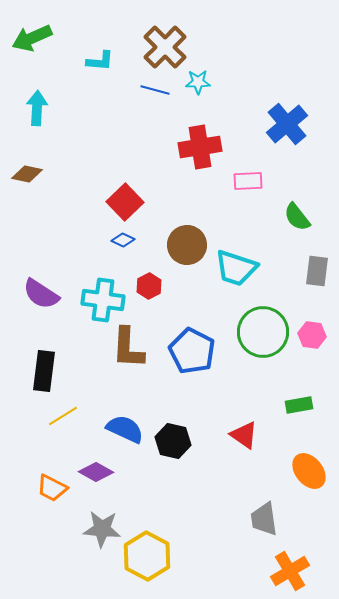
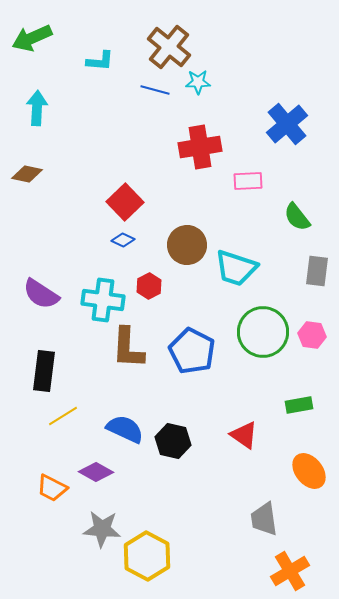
brown cross: moved 4 px right; rotated 6 degrees counterclockwise
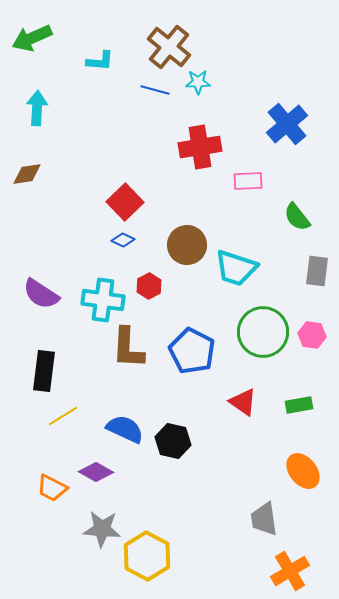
brown diamond: rotated 20 degrees counterclockwise
red triangle: moved 1 px left, 33 px up
orange ellipse: moved 6 px left
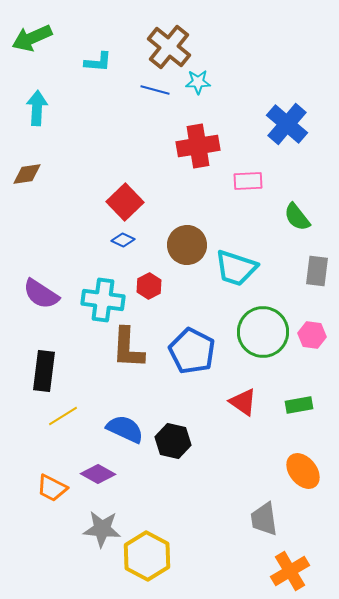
cyan L-shape: moved 2 px left, 1 px down
blue cross: rotated 9 degrees counterclockwise
red cross: moved 2 px left, 1 px up
purple diamond: moved 2 px right, 2 px down
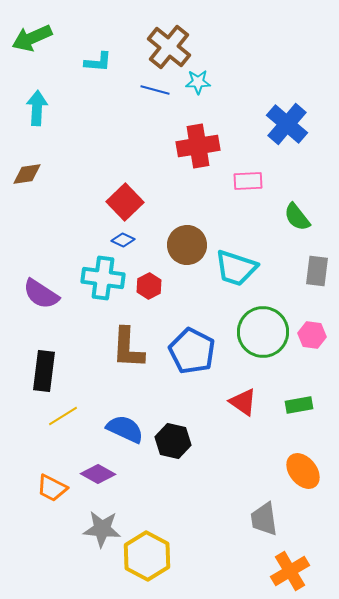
cyan cross: moved 22 px up
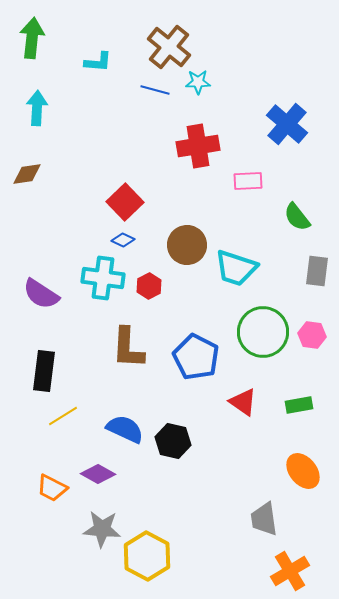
green arrow: rotated 120 degrees clockwise
blue pentagon: moved 4 px right, 6 px down
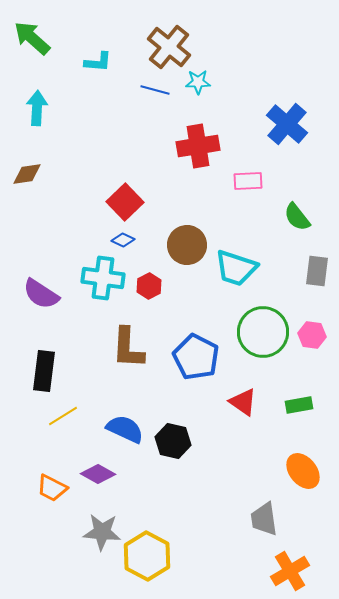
green arrow: rotated 54 degrees counterclockwise
gray star: moved 3 px down
